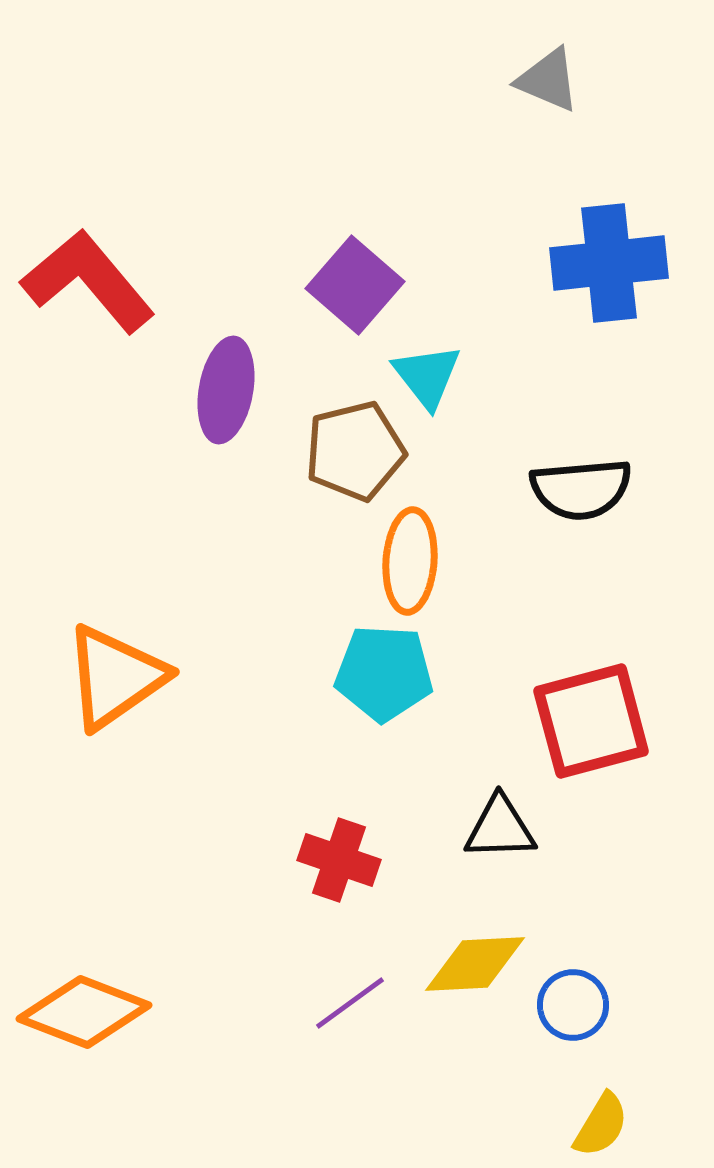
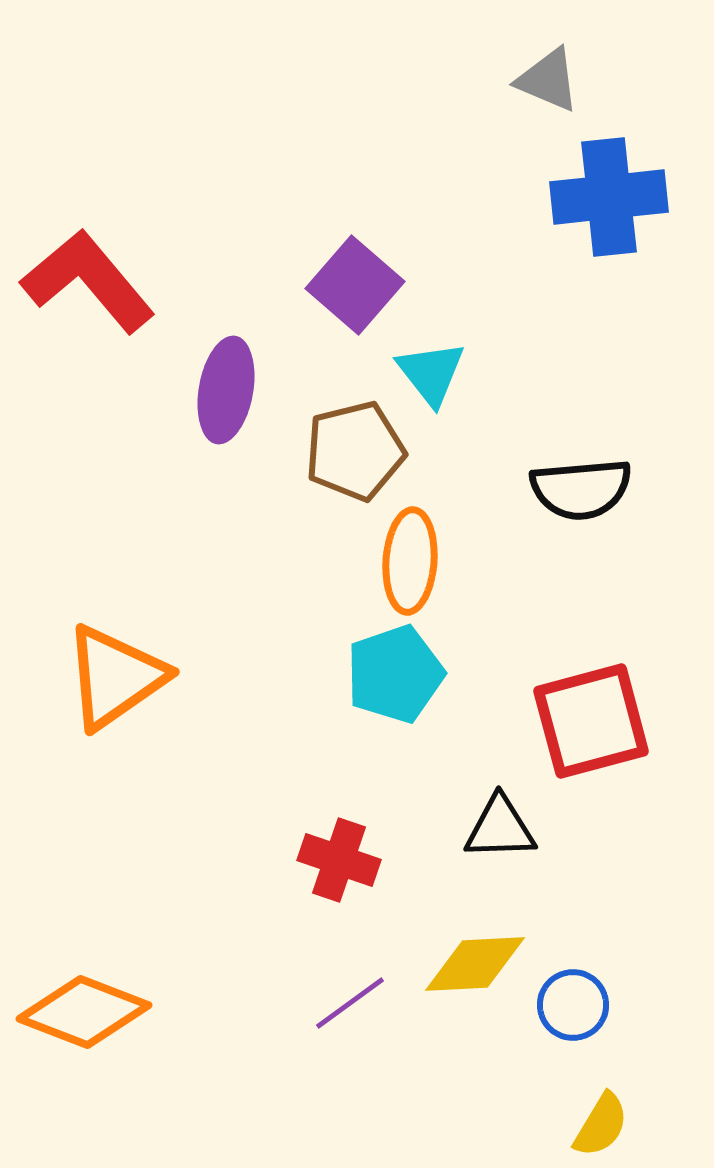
blue cross: moved 66 px up
cyan triangle: moved 4 px right, 3 px up
cyan pentagon: moved 11 px right, 1 px down; rotated 22 degrees counterclockwise
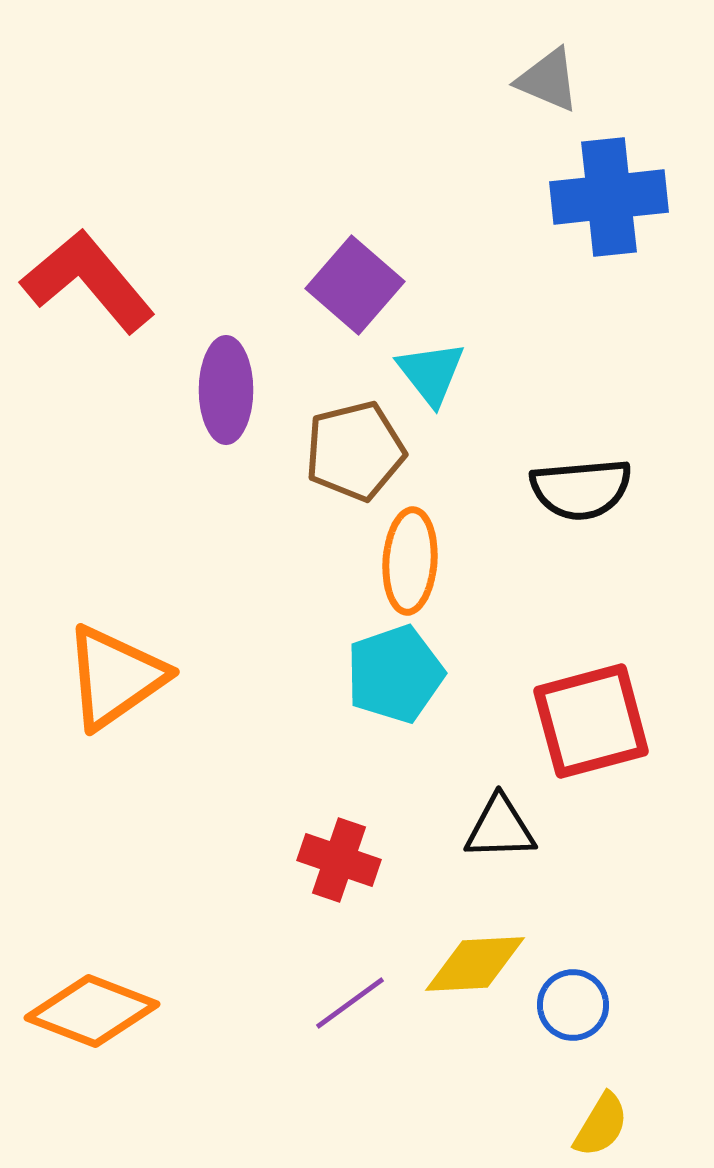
purple ellipse: rotated 10 degrees counterclockwise
orange diamond: moved 8 px right, 1 px up
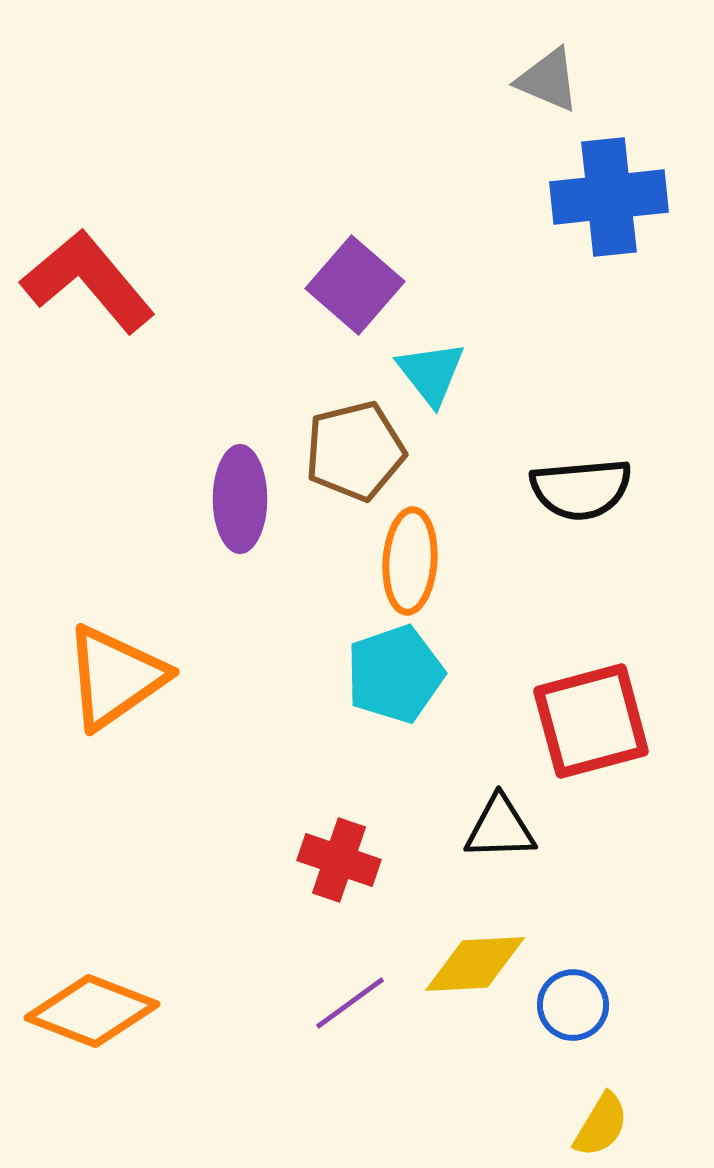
purple ellipse: moved 14 px right, 109 px down
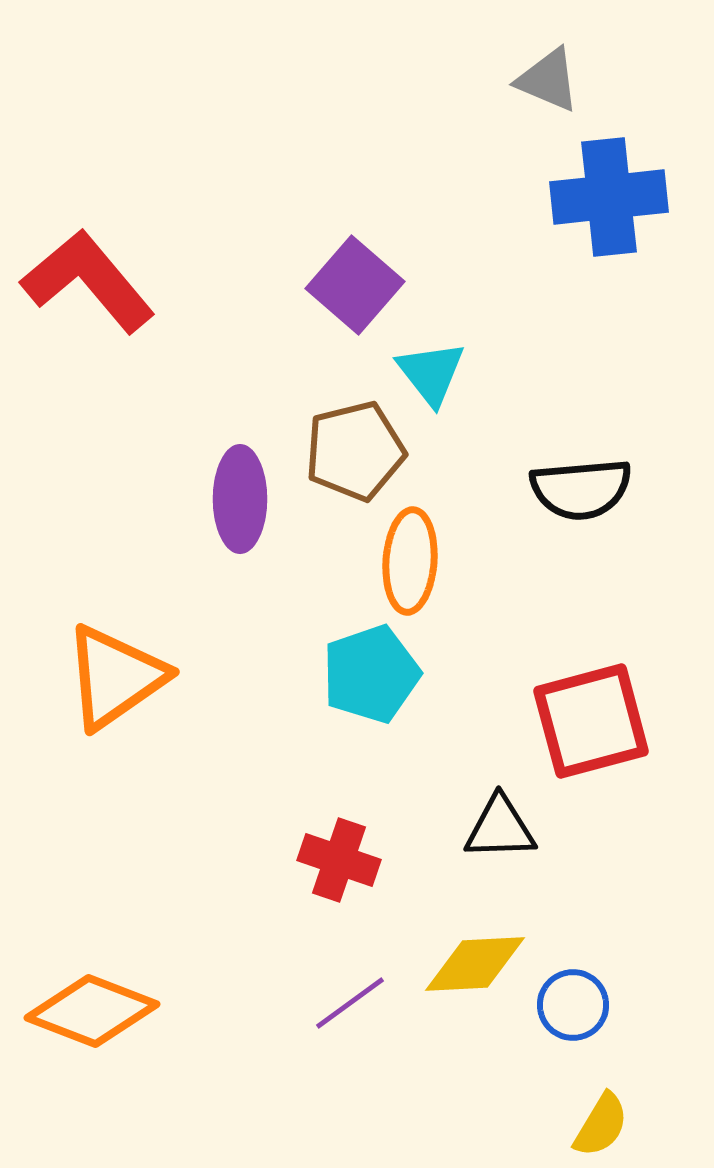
cyan pentagon: moved 24 px left
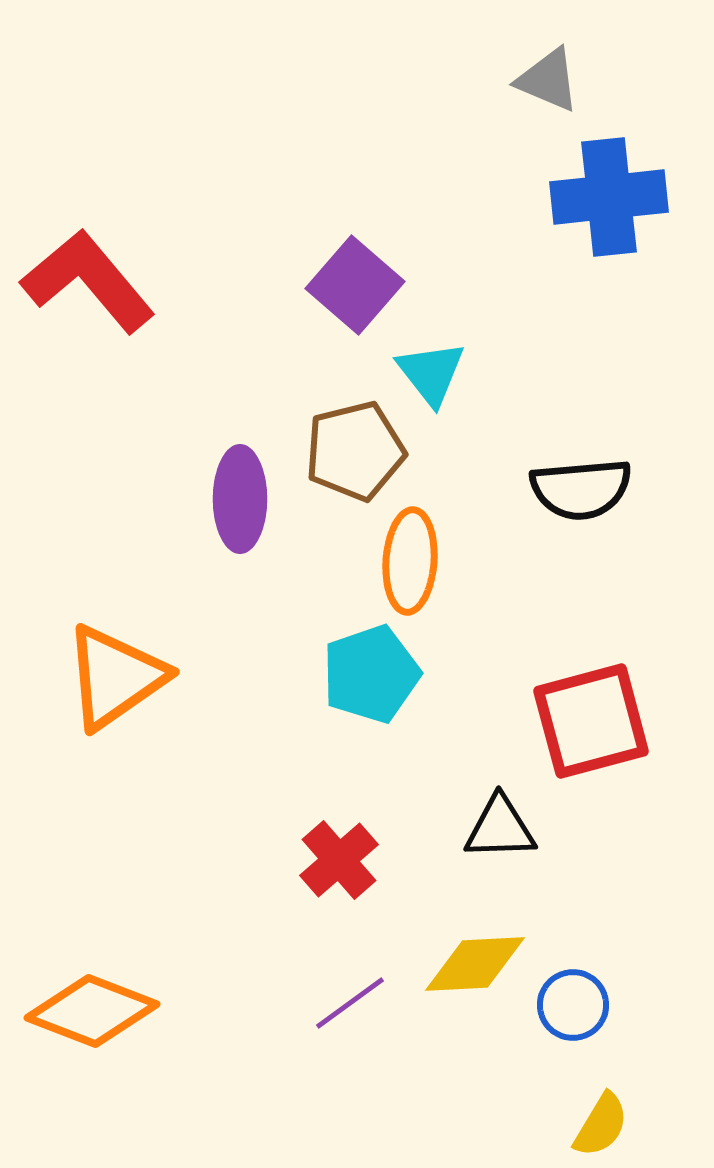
red cross: rotated 30 degrees clockwise
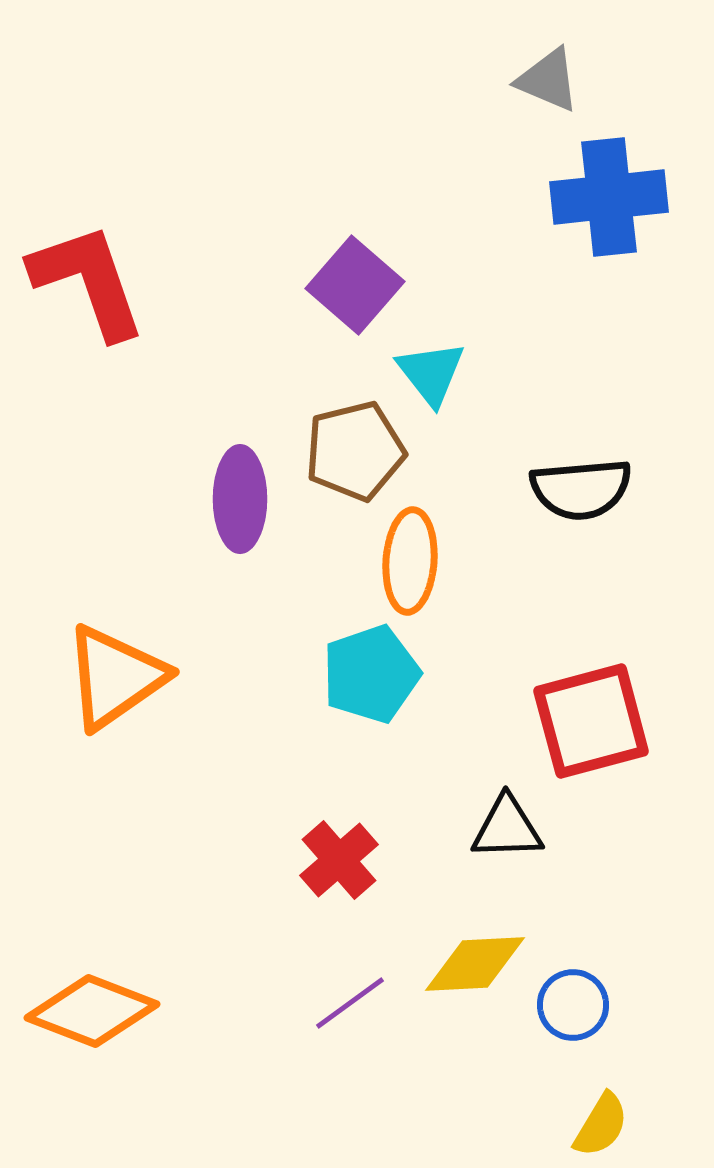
red L-shape: rotated 21 degrees clockwise
black triangle: moved 7 px right
